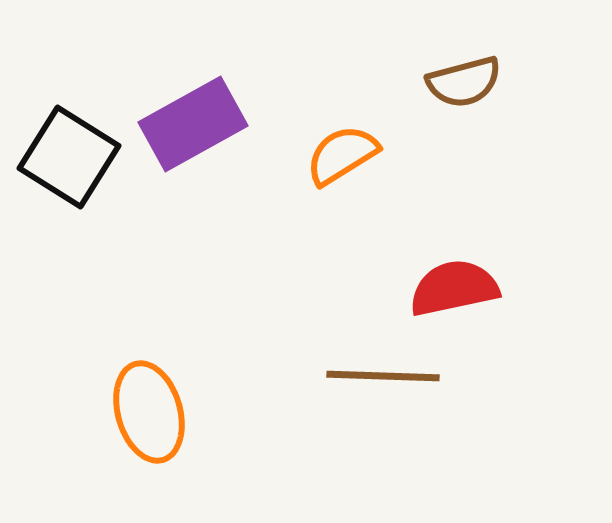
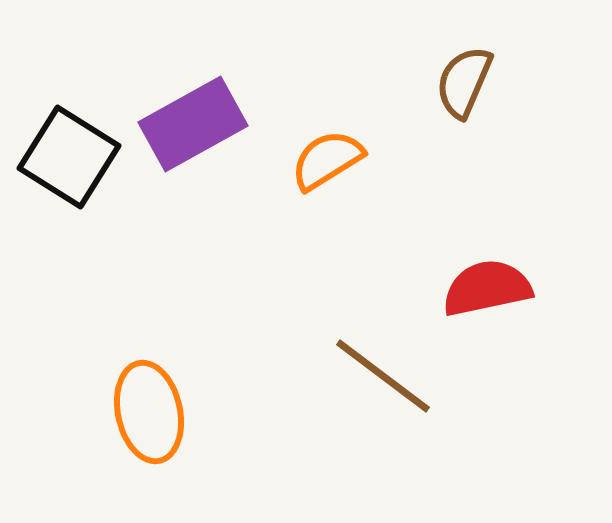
brown semicircle: rotated 128 degrees clockwise
orange semicircle: moved 15 px left, 5 px down
red semicircle: moved 33 px right
brown line: rotated 35 degrees clockwise
orange ellipse: rotated 4 degrees clockwise
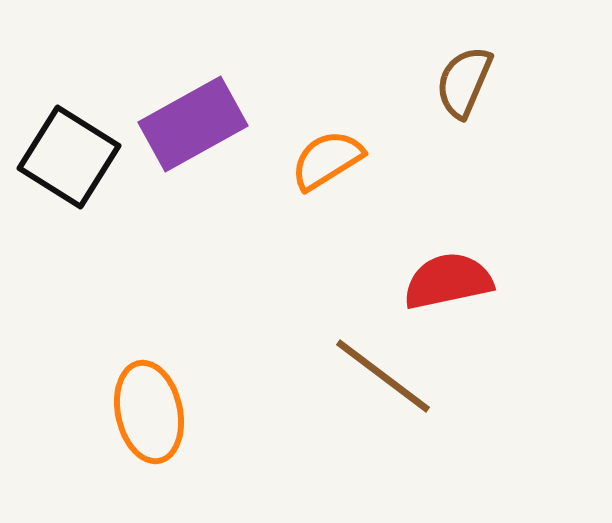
red semicircle: moved 39 px left, 7 px up
